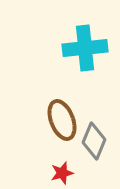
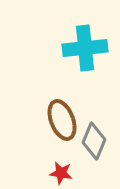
red star: moved 1 px left; rotated 25 degrees clockwise
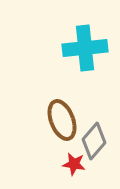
gray diamond: rotated 18 degrees clockwise
red star: moved 13 px right, 9 px up
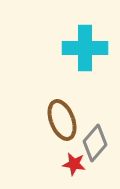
cyan cross: rotated 6 degrees clockwise
gray diamond: moved 1 px right, 2 px down
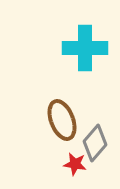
red star: moved 1 px right
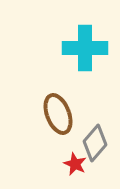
brown ellipse: moved 4 px left, 6 px up
red star: rotated 15 degrees clockwise
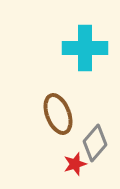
red star: rotated 30 degrees clockwise
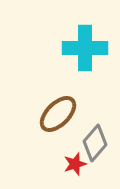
brown ellipse: rotated 66 degrees clockwise
